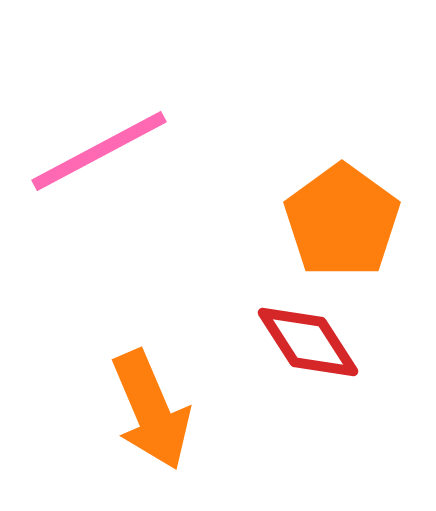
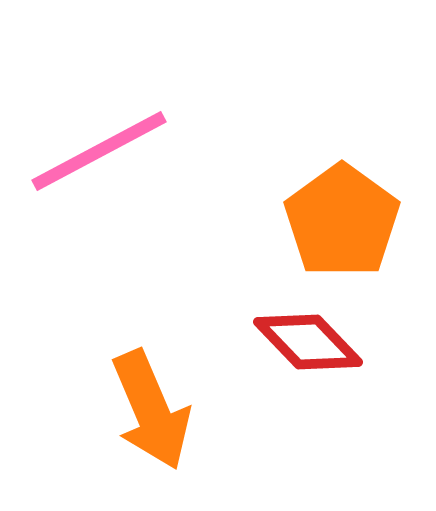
red diamond: rotated 11 degrees counterclockwise
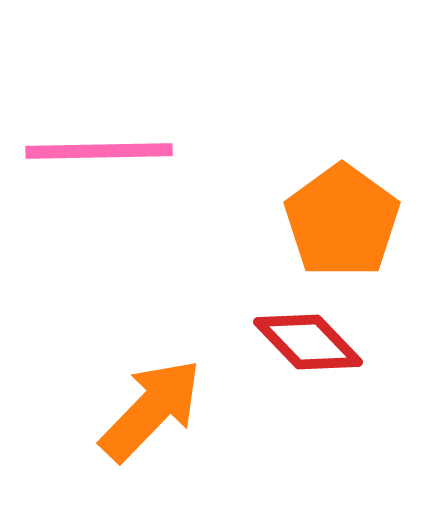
pink line: rotated 27 degrees clockwise
orange arrow: rotated 113 degrees counterclockwise
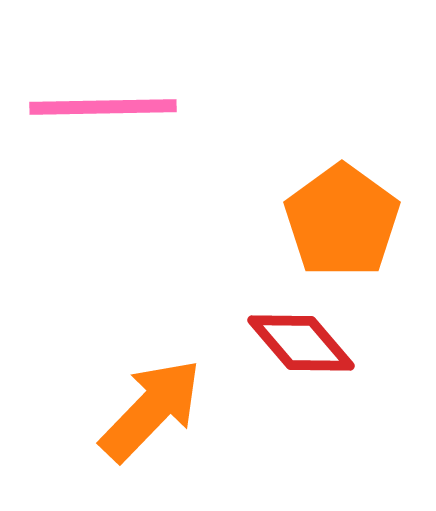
pink line: moved 4 px right, 44 px up
red diamond: moved 7 px left, 1 px down; rotated 3 degrees clockwise
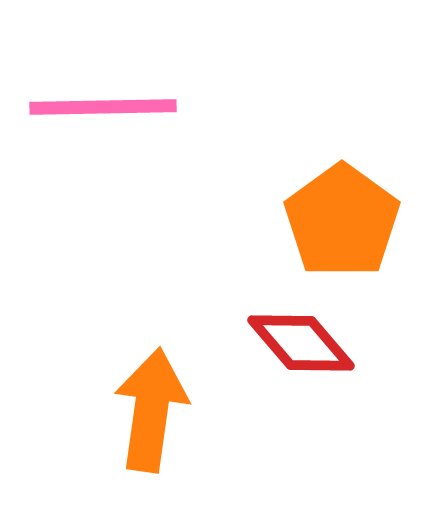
orange arrow: rotated 36 degrees counterclockwise
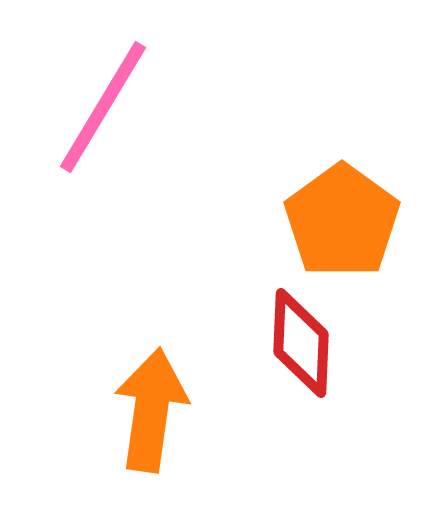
pink line: rotated 58 degrees counterclockwise
red diamond: rotated 43 degrees clockwise
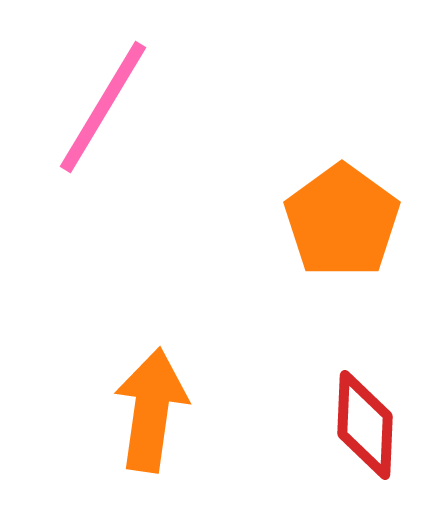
red diamond: moved 64 px right, 82 px down
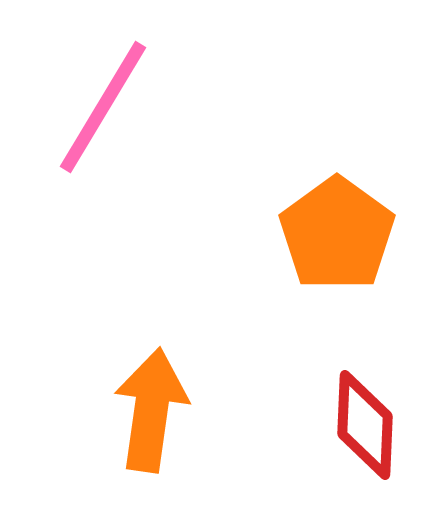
orange pentagon: moved 5 px left, 13 px down
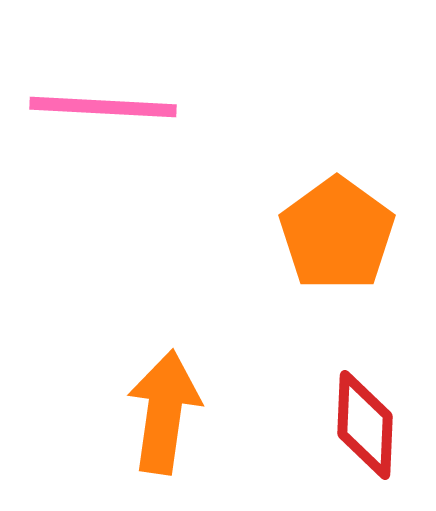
pink line: rotated 62 degrees clockwise
orange arrow: moved 13 px right, 2 px down
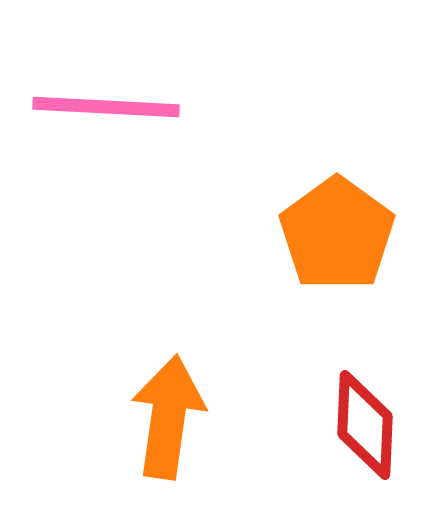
pink line: moved 3 px right
orange arrow: moved 4 px right, 5 px down
